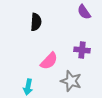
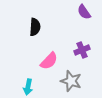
black semicircle: moved 1 px left, 5 px down
purple cross: rotated 28 degrees counterclockwise
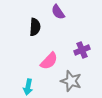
purple semicircle: moved 26 px left
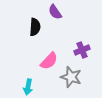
purple semicircle: moved 3 px left
gray star: moved 4 px up
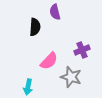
purple semicircle: rotated 21 degrees clockwise
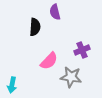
gray star: rotated 10 degrees counterclockwise
cyan arrow: moved 16 px left, 2 px up
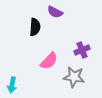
purple semicircle: rotated 49 degrees counterclockwise
gray star: moved 3 px right
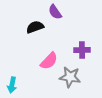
purple semicircle: rotated 28 degrees clockwise
black semicircle: rotated 114 degrees counterclockwise
purple cross: rotated 21 degrees clockwise
gray star: moved 4 px left
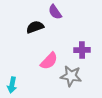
gray star: moved 1 px right, 1 px up
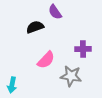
purple cross: moved 1 px right, 1 px up
pink semicircle: moved 3 px left, 1 px up
